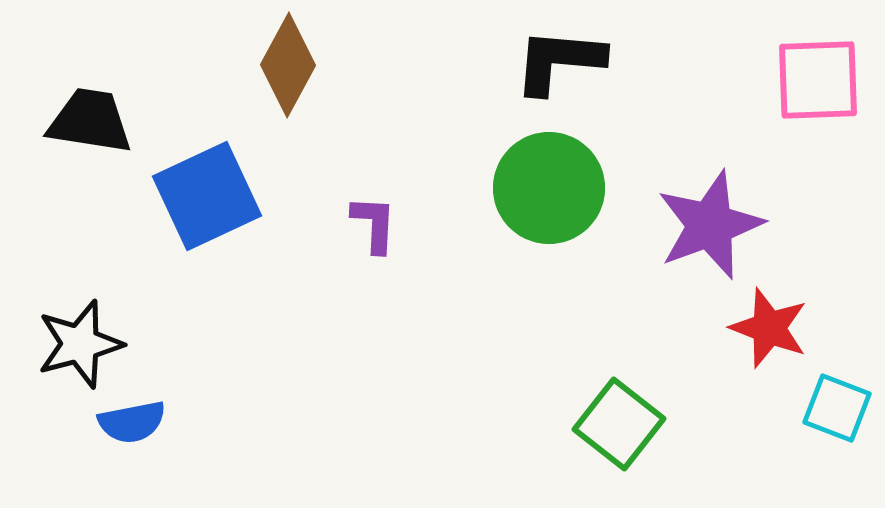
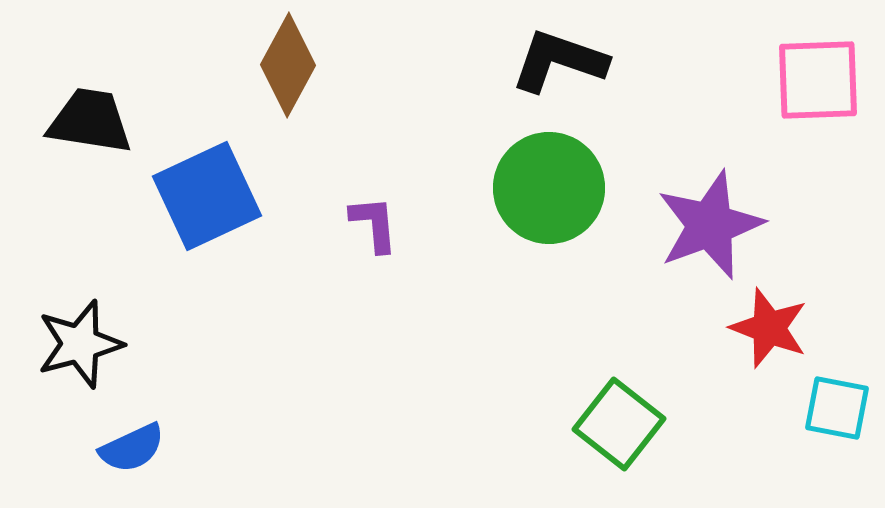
black L-shape: rotated 14 degrees clockwise
purple L-shape: rotated 8 degrees counterclockwise
cyan square: rotated 10 degrees counterclockwise
blue semicircle: moved 26 px down; rotated 14 degrees counterclockwise
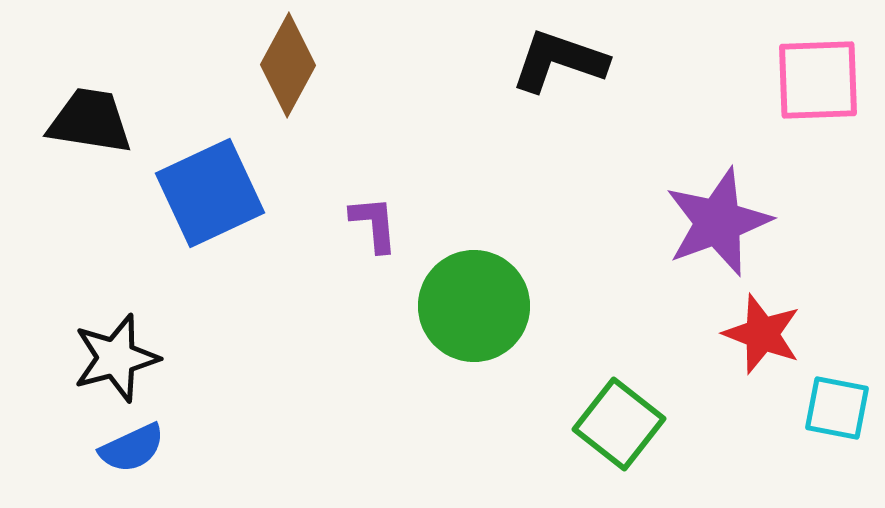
green circle: moved 75 px left, 118 px down
blue square: moved 3 px right, 3 px up
purple star: moved 8 px right, 3 px up
red star: moved 7 px left, 6 px down
black star: moved 36 px right, 14 px down
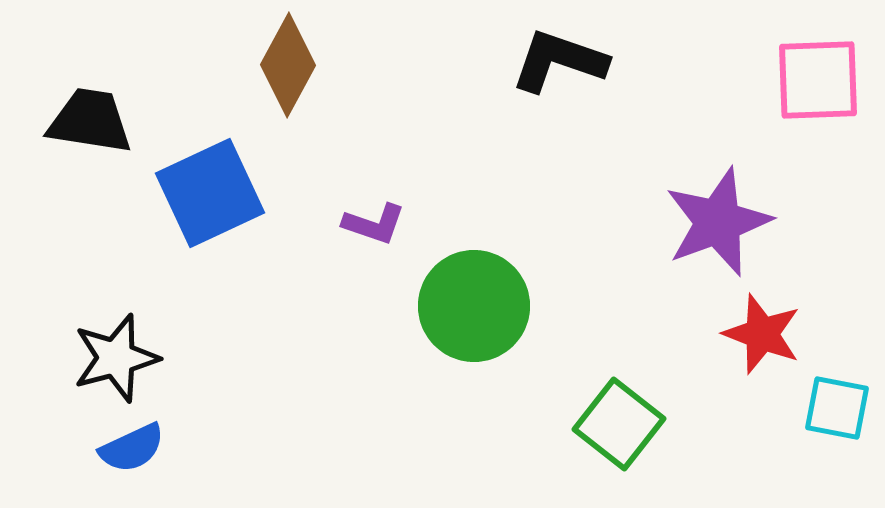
purple L-shape: rotated 114 degrees clockwise
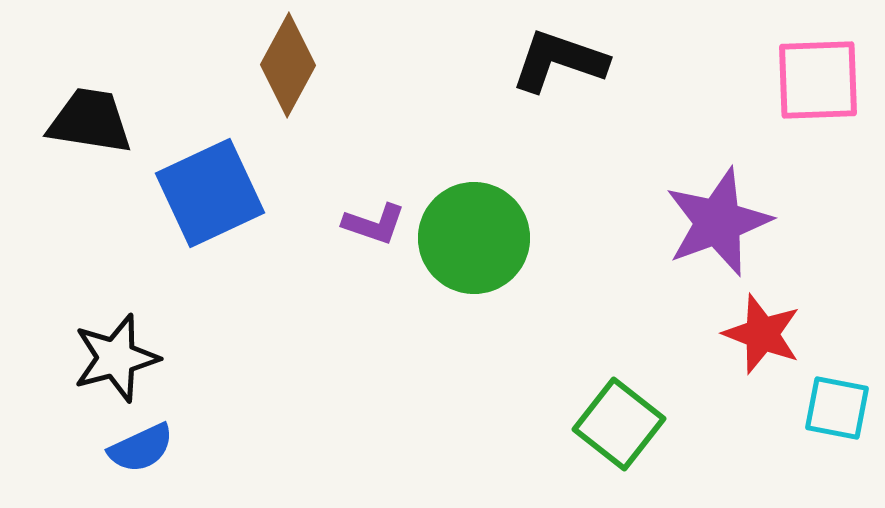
green circle: moved 68 px up
blue semicircle: moved 9 px right
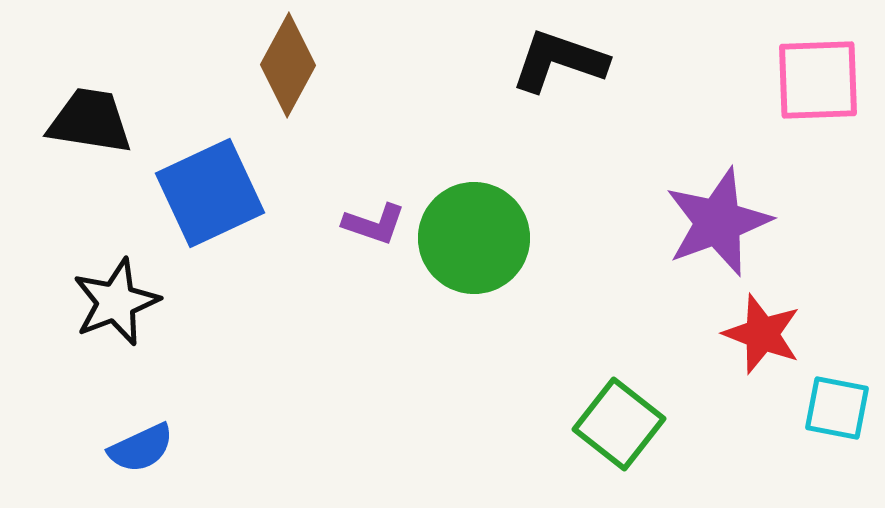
black star: moved 56 px up; rotated 6 degrees counterclockwise
